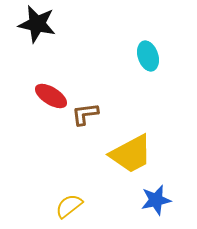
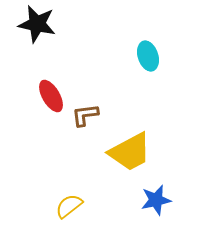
red ellipse: rotated 28 degrees clockwise
brown L-shape: moved 1 px down
yellow trapezoid: moved 1 px left, 2 px up
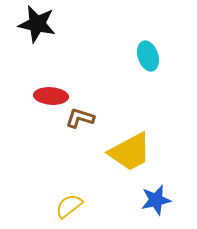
red ellipse: rotated 56 degrees counterclockwise
brown L-shape: moved 5 px left, 3 px down; rotated 24 degrees clockwise
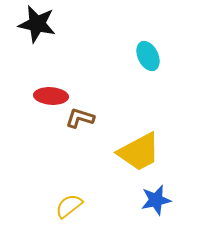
cyan ellipse: rotated 8 degrees counterclockwise
yellow trapezoid: moved 9 px right
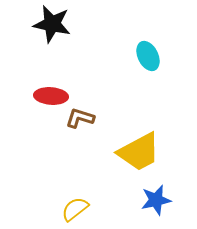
black star: moved 15 px right
yellow semicircle: moved 6 px right, 3 px down
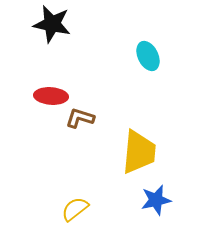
yellow trapezoid: rotated 57 degrees counterclockwise
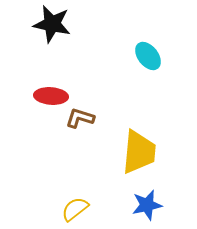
cyan ellipse: rotated 12 degrees counterclockwise
blue star: moved 9 px left, 5 px down
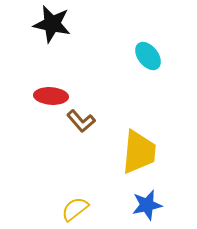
brown L-shape: moved 1 px right, 3 px down; rotated 148 degrees counterclockwise
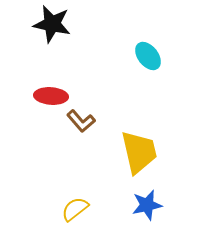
yellow trapezoid: rotated 18 degrees counterclockwise
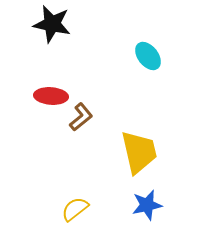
brown L-shape: moved 4 px up; rotated 88 degrees counterclockwise
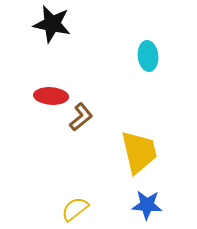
cyan ellipse: rotated 32 degrees clockwise
blue star: rotated 16 degrees clockwise
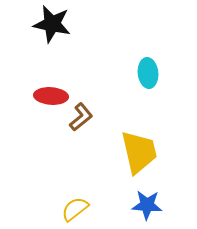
cyan ellipse: moved 17 px down
